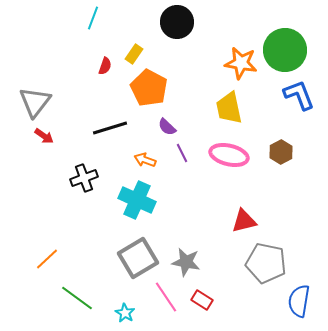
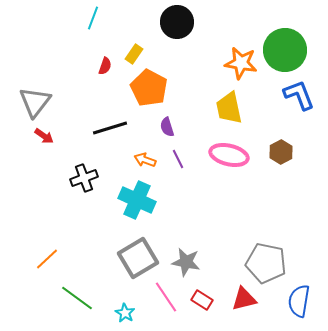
purple semicircle: rotated 30 degrees clockwise
purple line: moved 4 px left, 6 px down
red triangle: moved 78 px down
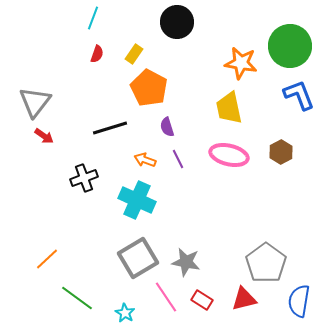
green circle: moved 5 px right, 4 px up
red semicircle: moved 8 px left, 12 px up
gray pentagon: rotated 24 degrees clockwise
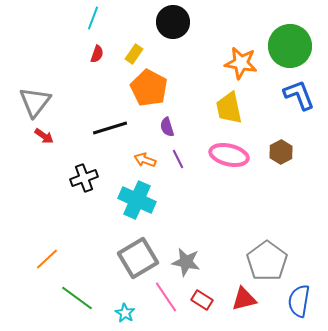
black circle: moved 4 px left
gray pentagon: moved 1 px right, 2 px up
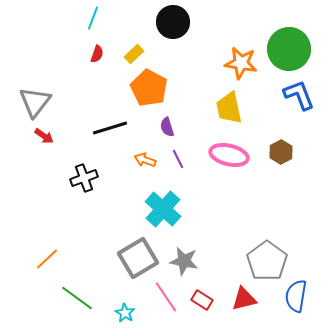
green circle: moved 1 px left, 3 px down
yellow rectangle: rotated 12 degrees clockwise
cyan cross: moved 26 px right, 9 px down; rotated 18 degrees clockwise
gray star: moved 2 px left, 1 px up
blue semicircle: moved 3 px left, 5 px up
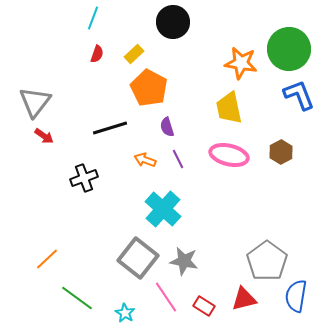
gray square: rotated 21 degrees counterclockwise
red rectangle: moved 2 px right, 6 px down
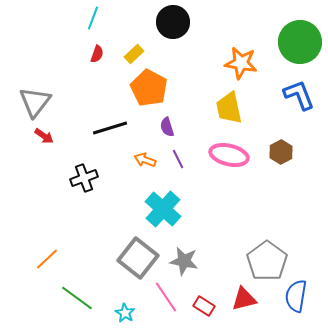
green circle: moved 11 px right, 7 px up
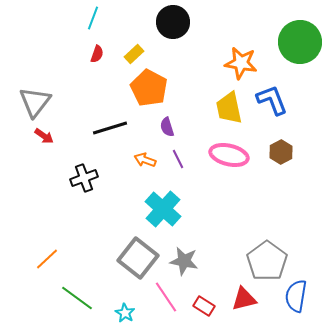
blue L-shape: moved 27 px left, 5 px down
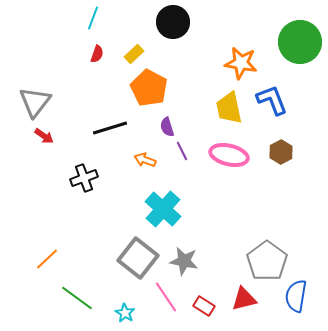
purple line: moved 4 px right, 8 px up
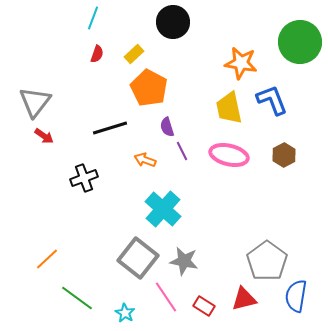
brown hexagon: moved 3 px right, 3 px down
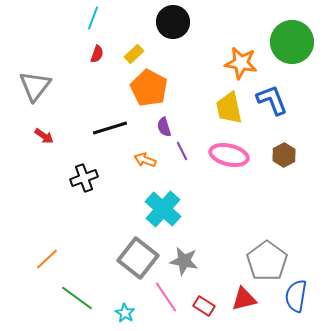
green circle: moved 8 px left
gray triangle: moved 16 px up
purple semicircle: moved 3 px left
